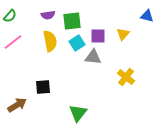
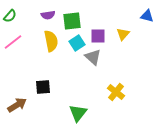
yellow semicircle: moved 1 px right
gray triangle: rotated 36 degrees clockwise
yellow cross: moved 10 px left, 15 px down
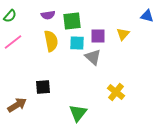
cyan square: rotated 35 degrees clockwise
